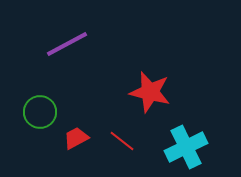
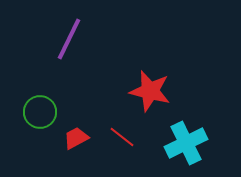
purple line: moved 2 px right, 5 px up; rotated 36 degrees counterclockwise
red star: moved 1 px up
red line: moved 4 px up
cyan cross: moved 4 px up
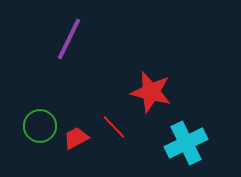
red star: moved 1 px right, 1 px down
green circle: moved 14 px down
red line: moved 8 px left, 10 px up; rotated 8 degrees clockwise
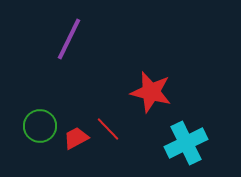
red line: moved 6 px left, 2 px down
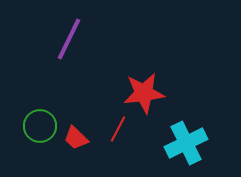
red star: moved 7 px left, 1 px down; rotated 21 degrees counterclockwise
red line: moved 10 px right; rotated 72 degrees clockwise
red trapezoid: rotated 108 degrees counterclockwise
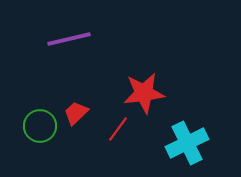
purple line: rotated 51 degrees clockwise
red line: rotated 8 degrees clockwise
red trapezoid: moved 25 px up; rotated 92 degrees clockwise
cyan cross: moved 1 px right
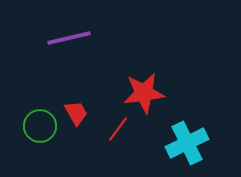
purple line: moved 1 px up
red trapezoid: rotated 104 degrees clockwise
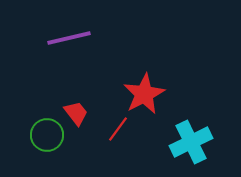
red star: moved 1 px down; rotated 21 degrees counterclockwise
red trapezoid: rotated 8 degrees counterclockwise
green circle: moved 7 px right, 9 px down
cyan cross: moved 4 px right, 1 px up
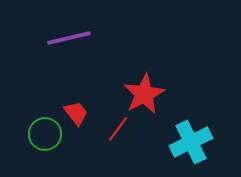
green circle: moved 2 px left, 1 px up
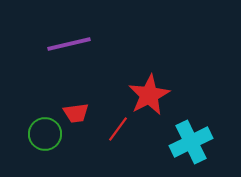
purple line: moved 6 px down
red star: moved 5 px right, 1 px down
red trapezoid: rotated 120 degrees clockwise
